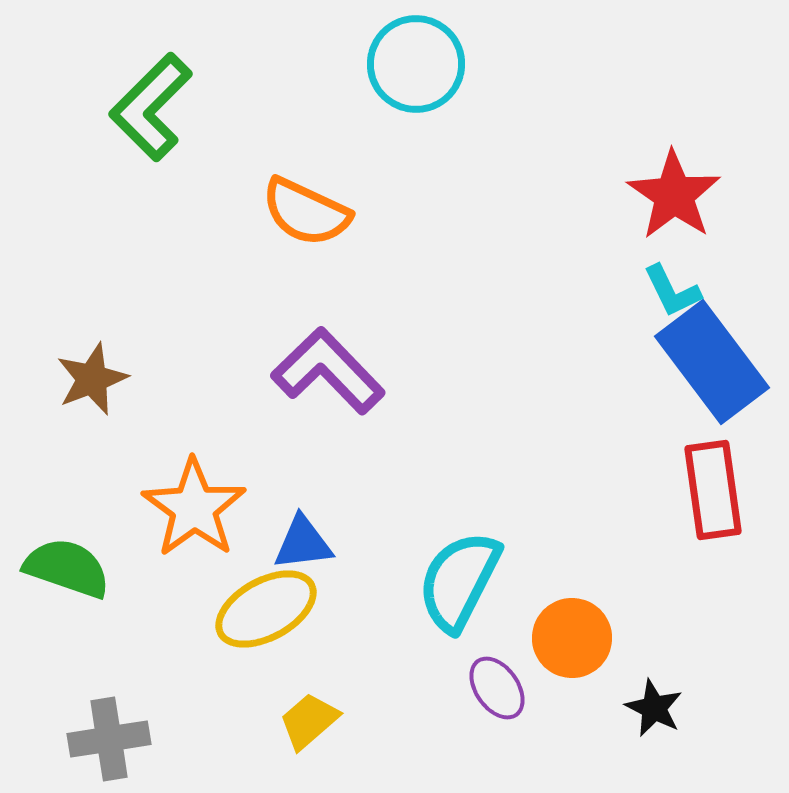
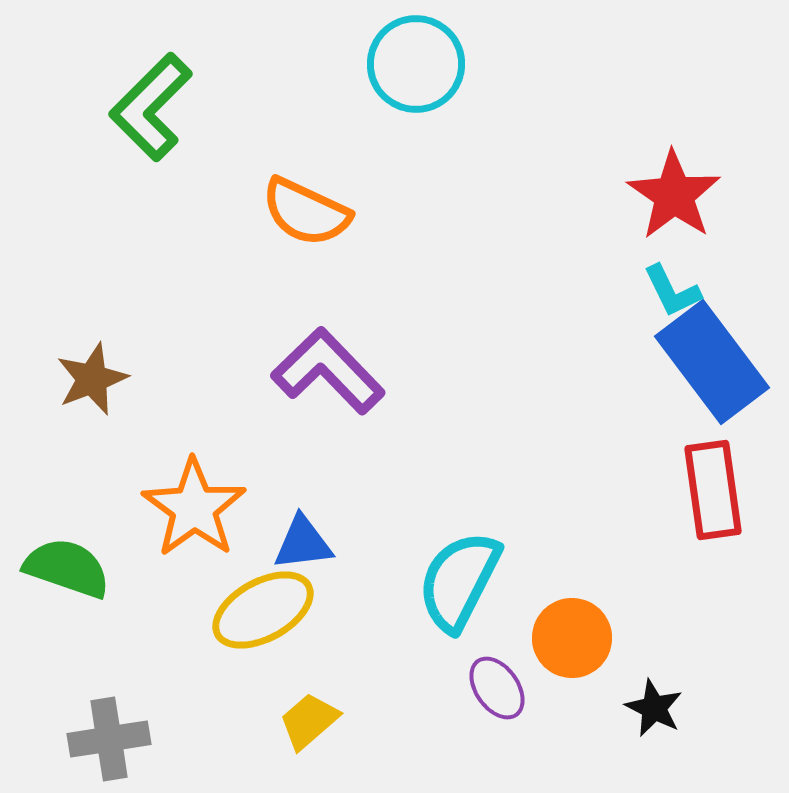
yellow ellipse: moved 3 px left, 1 px down
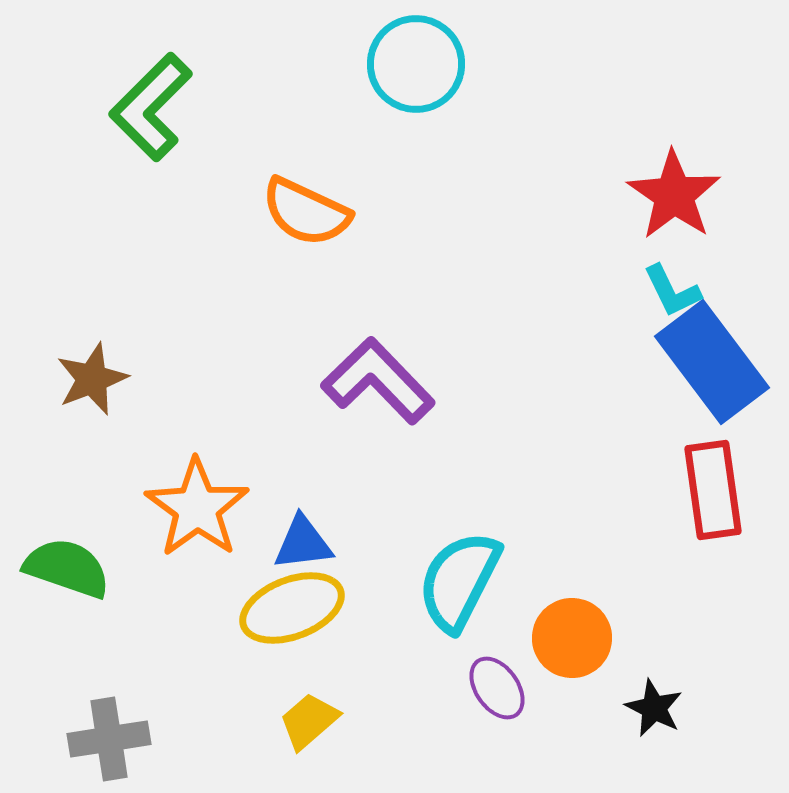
purple L-shape: moved 50 px right, 10 px down
orange star: moved 3 px right
yellow ellipse: moved 29 px right, 2 px up; rotated 8 degrees clockwise
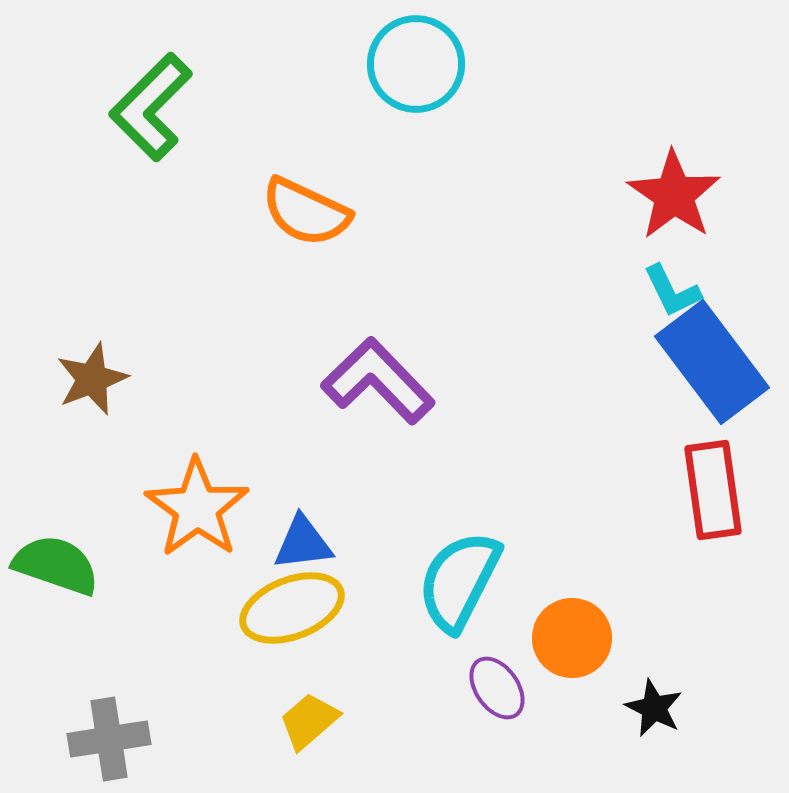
green semicircle: moved 11 px left, 3 px up
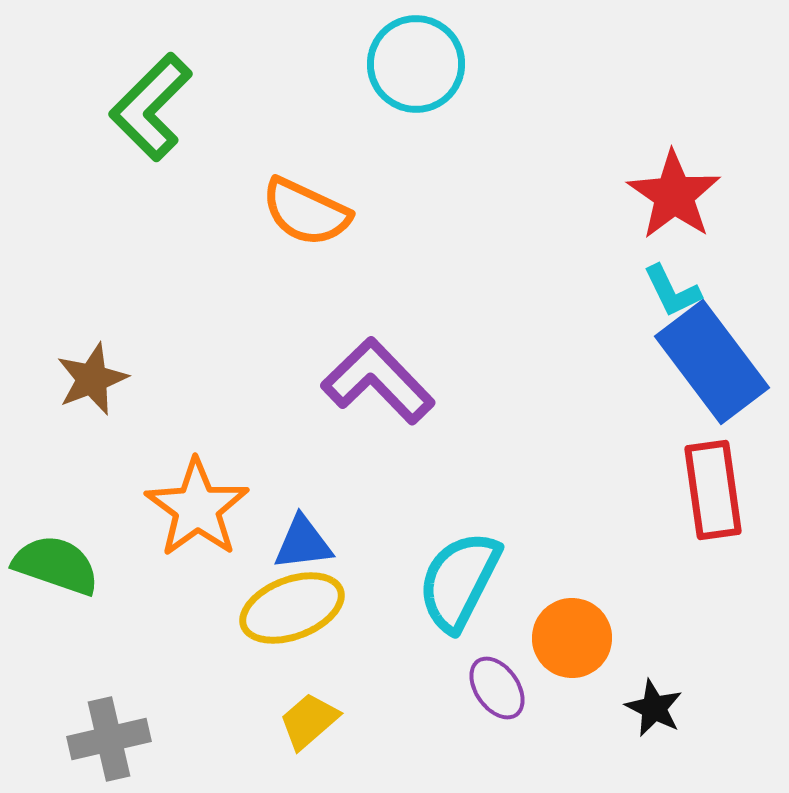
gray cross: rotated 4 degrees counterclockwise
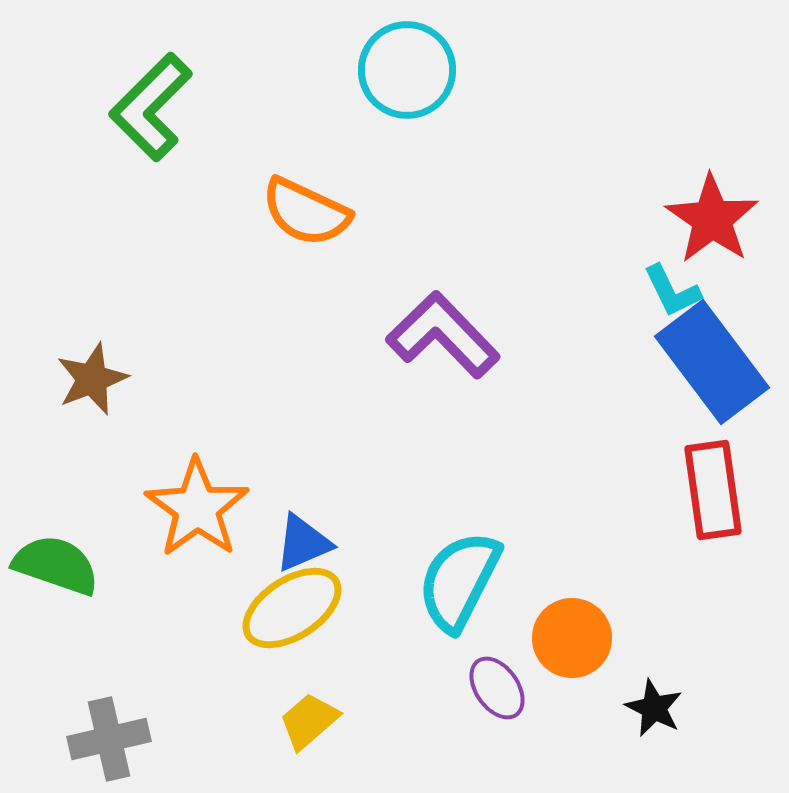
cyan circle: moved 9 px left, 6 px down
red star: moved 38 px right, 24 px down
purple L-shape: moved 65 px right, 46 px up
blue triangle: rotated 16 degrees counterclockwise
yellow ellipse: rotated 12 degrees counterclockwise
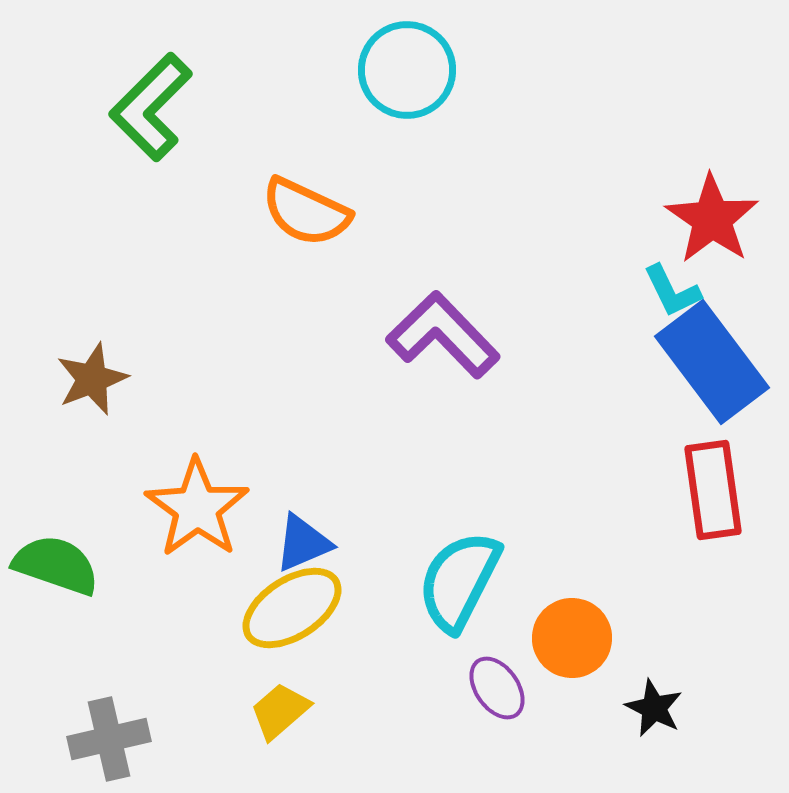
yellow trapezoid: moved 29 px left, 10 px up
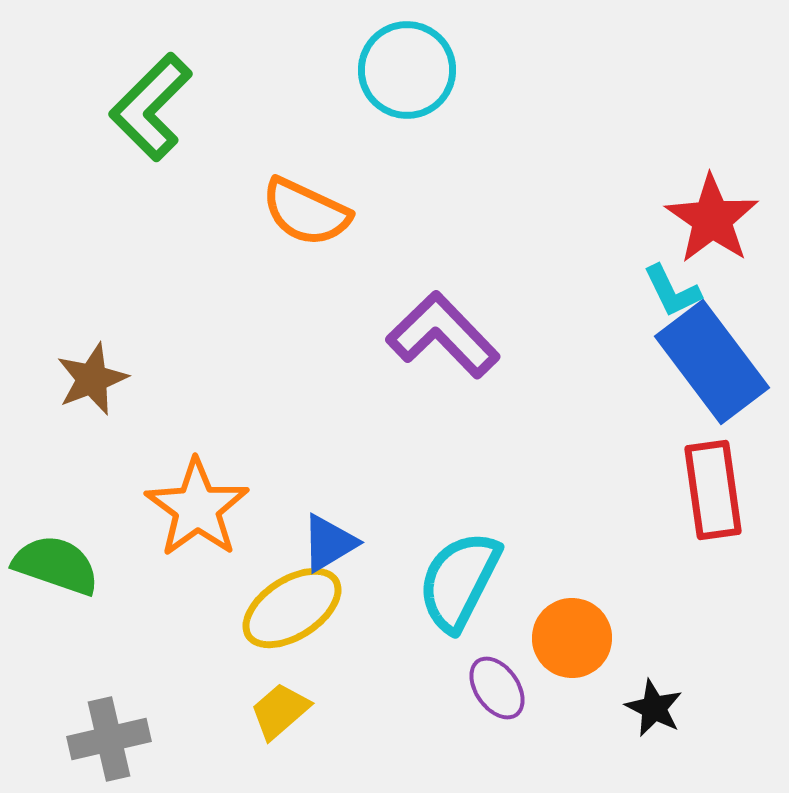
blue triangle: moved 26 px right; rotated 8 degrees counterclockwise
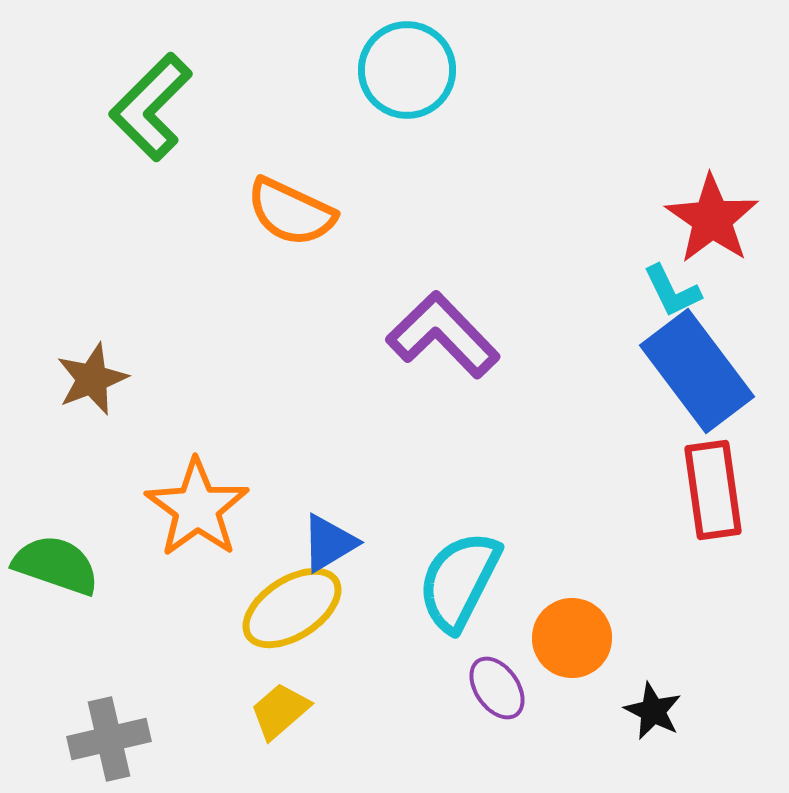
orange semicircle: moved 15 px left
blue rectangle: moved 15 px left, 9 px down
black star: moved 1 px left, 3 px down
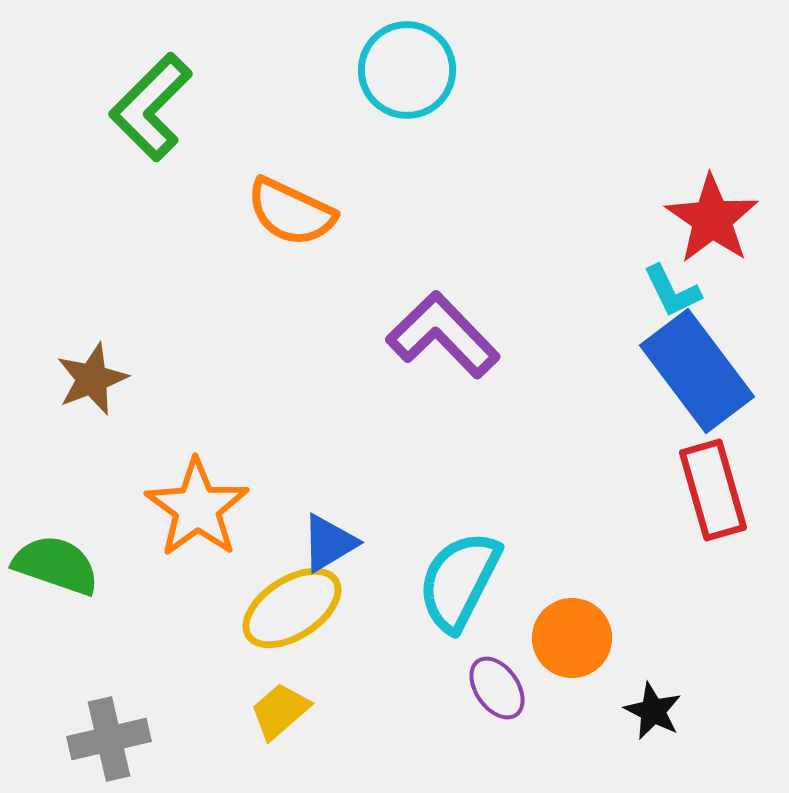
red rectangle: rotated 8 degrees counterclockwise
